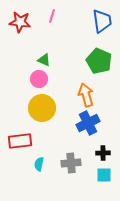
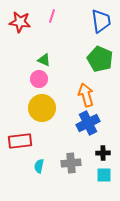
blue trapezoid: moved 1 px left
green pentagon: moved 1 px right, 2 px up
cyan semicircle: moved 2 px down
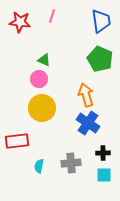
blue cross: rotated 30 degrees counterclockwise
red rectangle: moved 3 px left
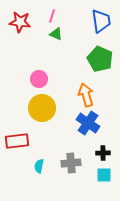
green triangle: moved 12 px right, 26 px up
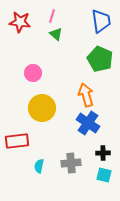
green triangle: rotated 16 degrees clockwise
pink circle: moved 6 px left, 6 px up
cyan square: rotated 14 degrees clockwise
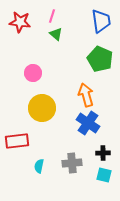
gray cross: moved 1 px right
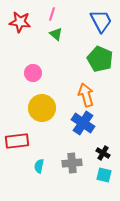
pink line: moved 2 px up
blue trapezoid: rotated 20 degrees counterclockwise
blue cross: moved 5 px left
black cross: rotated 32 degrees clockwise
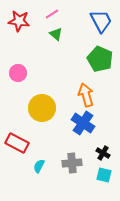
pink line: rotated 40 degrees clockwise
red star: moved 1 px left, 1 px up
pink circle: moved 15 px left
red rectangle: moved 2 px down; rotated 35 degrees clockwise
cyan semicircle: rotated 16 degrees clockwise
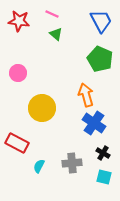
pink line: rotated 56 degrees clockwise
blue cross: moved 11 px right
cyan square: moved 2 px down
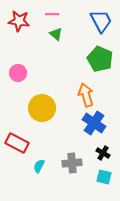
pink line: rotated 24 degrees counterclockwise
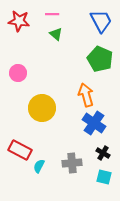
red rectangle: moved 3 px right, 7 px down
